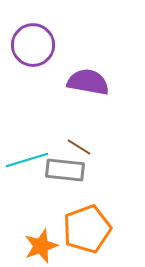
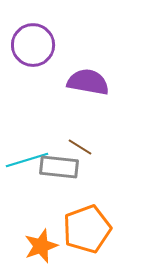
brown line: moved 1 px right
gray rectangle: moved 6 px left, 3 px up
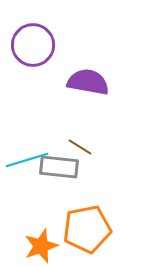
orange pentagon: rotated 9 degrees clockwise
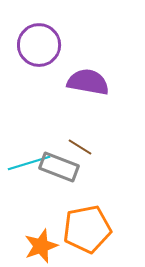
purple circle: moved 6 px right
cyan line: moved 2 px right, 3 px down
gray rectangle: rotated 15 degrees clockwise
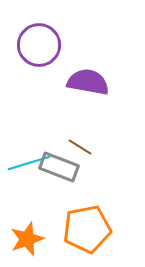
orange star: moved 14 px left, 7 px up
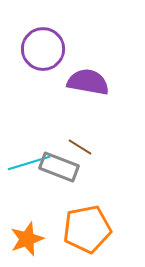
purple circle: moved 4 px right, 4 px down
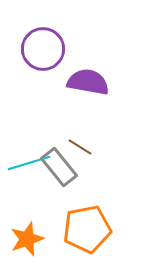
gray rectangle: rotated 30 degrees clockwise
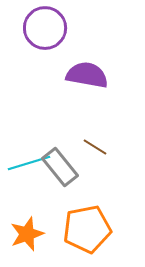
purple circle: moved 2 px right, 21 px up
purple semicircle: moved 1 px left, 7 px up
brown line: moved 15 px right
gray rectangle: moved 1 px right
orange star: moved 5 px up
